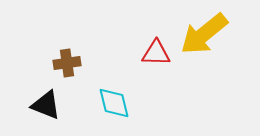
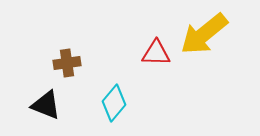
cyan diamond: rotated 54 degrees clockwise
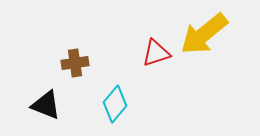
red triangle: rotated 20 degrees counterclockwise
brown cross: moved 8 px right
cyan diamond: moved 1 px right, 1 px down
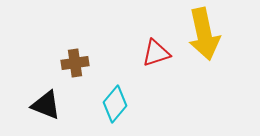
yellow arrow: rotated 63 degrees counterclockwise
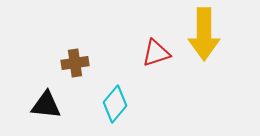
yellow arrow: rotated 12 degrees clockwise
black triangle: rotated 16 degrees counterclockwise
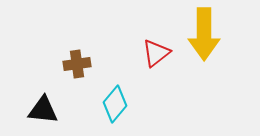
red triangle: rotated 20 degrees counterclockwise
brown cross: moved 2 px right, 1 px down
black triangle: moved 3 px left, 5 px down
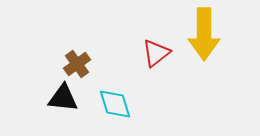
brown cross: rotated 28 degrees counterclockwise
cyan diamond: rotated 57 degrees counterclockwise
black triangle: moved 20 px right, 12 px up
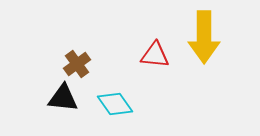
yellow arrow: moved 3 px down
red triangle: moved 1 px left, 2 px down; rotated 44 degrees clockwise
cyan diamond: rotated 18 degrees counterclockwise
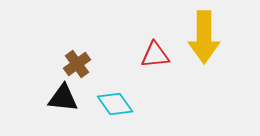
red triangle: rotated 12 degrees counterclockwise
